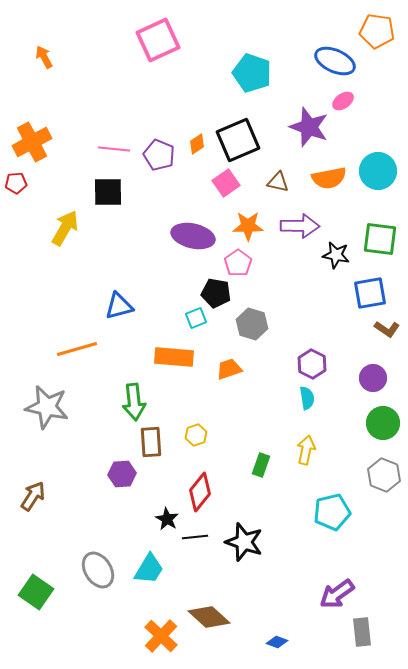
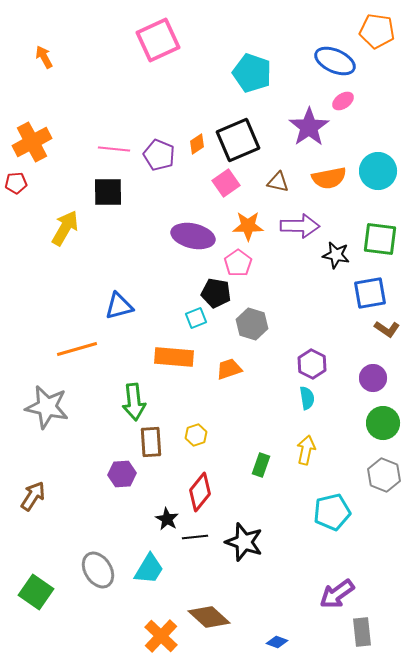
purple star at (309, 127): rotated 18 degrees clockwise
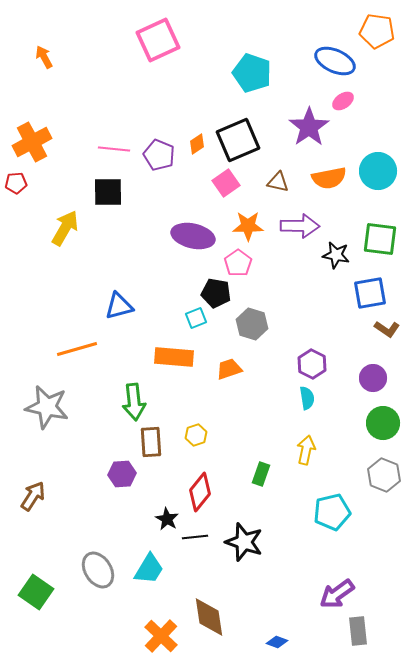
green rectangle at (261, 465): moved 9 px down
brown diamond at (209, 617): rotated 39 degrees clockwise
gray rectangle at (362, 632): moved 4 px left, 1 px up
